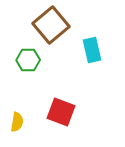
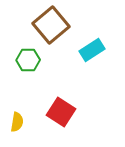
cyan rectangle: rotated 70 degrees clockwise
red square: rotated 12 degrees clockwise
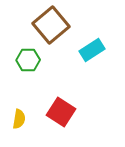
yellow semicircle: moved 2 px right, 3 px up
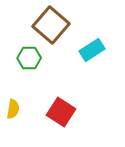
brown square: rotated 9 degrees counterclockwise
green hexagon: moved 1 px right, 2 px up
yellow semicircle: moved 6 px left, 10 px up
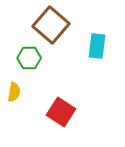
cyan rectangle: moved 5 px right, 4 px up; rotated 50 degrees counterclockwise
yellow semicircle: moved 1 px right, 17 px up
